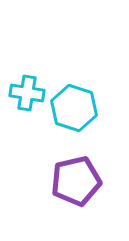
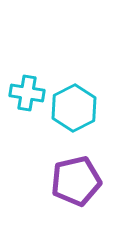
cyan hexagon: rotated 15 degrees clockwise
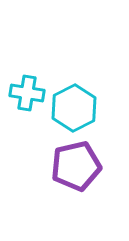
purple pentagon: moved 15 px up
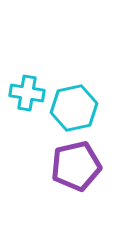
cyan hexagon: rotated 15 degrees clockwise
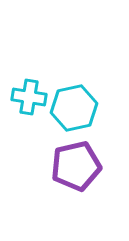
cyan cross: moved 2 px right, 4 px down
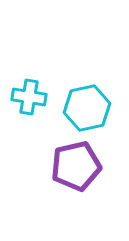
cyan hexagon: moved 13 px right
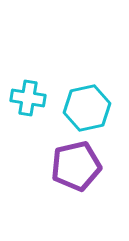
cyan cross: moved 1 px left, 1 px down
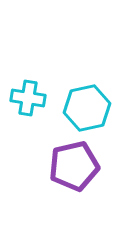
purple pentagon: moved 2 px left
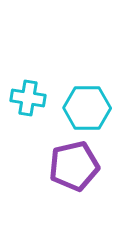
cyan hexagon: rotated 12 degrees clockwise
